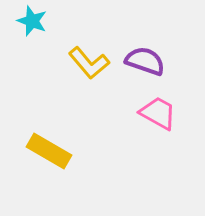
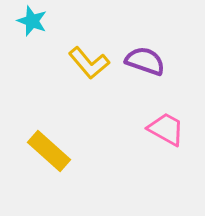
pink trapezoid: moved 8 px right, 16 px down
yellow rectangle: rotated 12 degrees clockwise
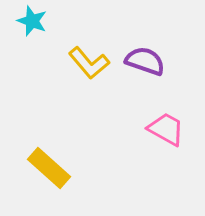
yellow rectangle: moved 17 px down
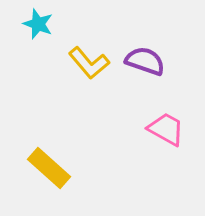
cyan star: moved 6 px right, 3 px down
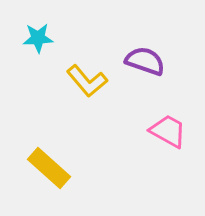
cyan star: moved 14 px down; rotated 24 degrees counterclockwise
yellow L-shape: moved 2 px left, 18 px down
pink trapezoid: moved 2 px right, 2 px down
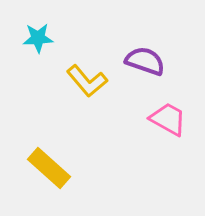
pink trapezoid: moved 12 px up
